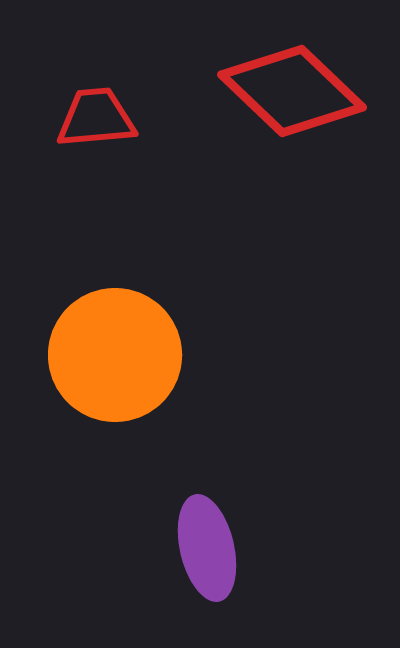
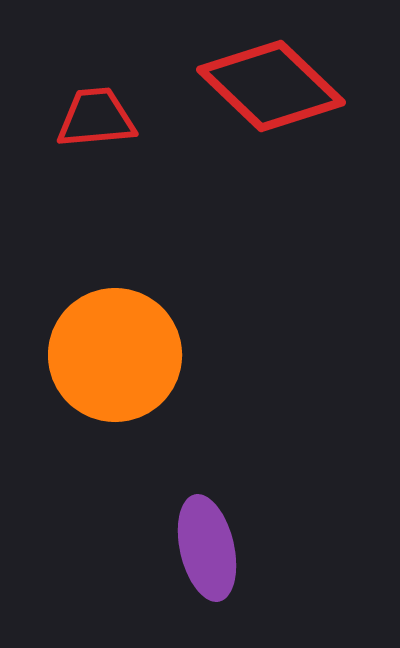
red diamond: moved 21 px left, 5 px up
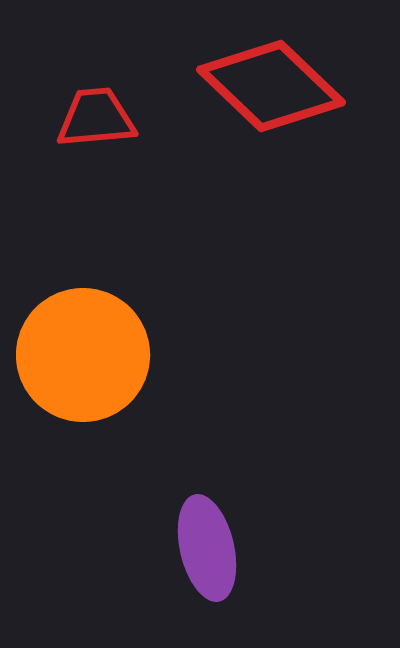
orange circle: moved 32 px left
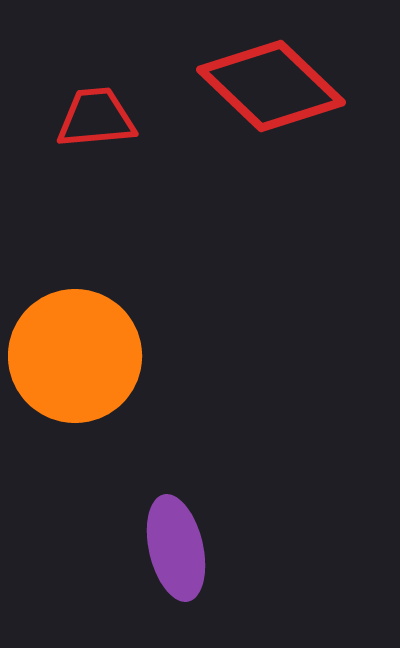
orange circle: moved 8 px left, 1 px down
purple ellipse: moved 31 px left
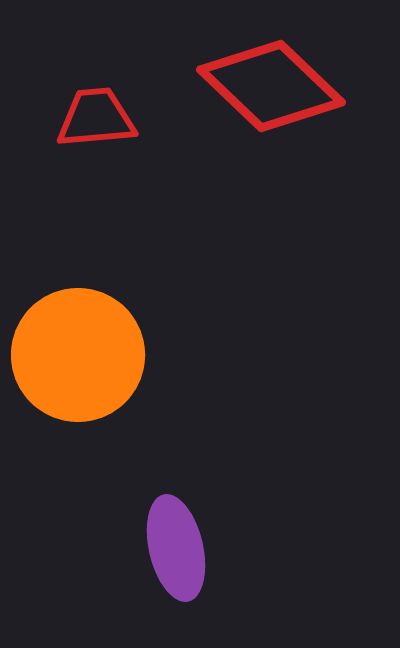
orange circle: moved 3 px right, 1 px up
